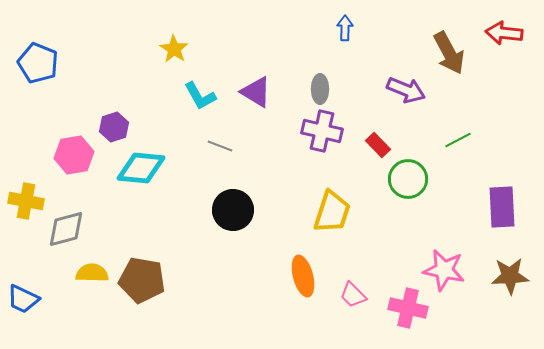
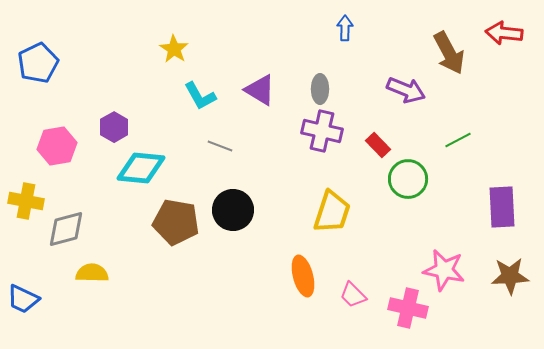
blue pentagon: rotated 24 degrees clockwise
purple triangle: moved 4 px right, 2 px up
purple hexagon: rotated 12 degrees counterclockwise
pink hexagon: moved 17 px left, 9 px up
brown pentagon: moved 34 px right, 58 px up
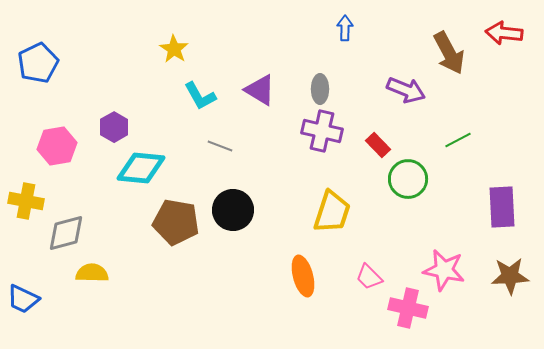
gray diamond: moved 4 px down
pink trapezoid: moved 16 px right, 18 px up
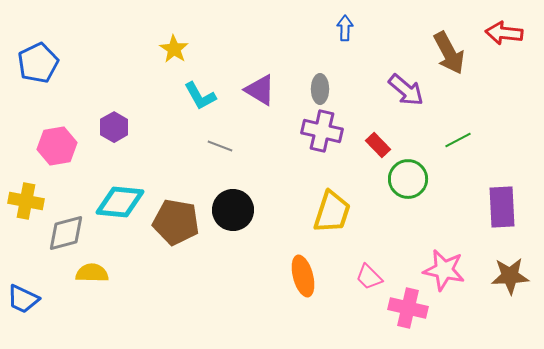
purple arrow: rotated 18 degrees clockwise
cyan diamond: moved 21 px left, 34 px down
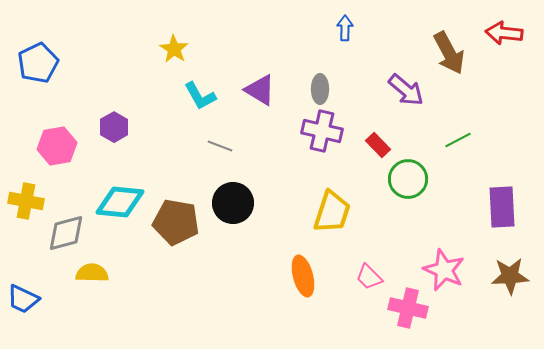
black circle: moved 7 px up
pink star: rotated 12 degrees clockwise
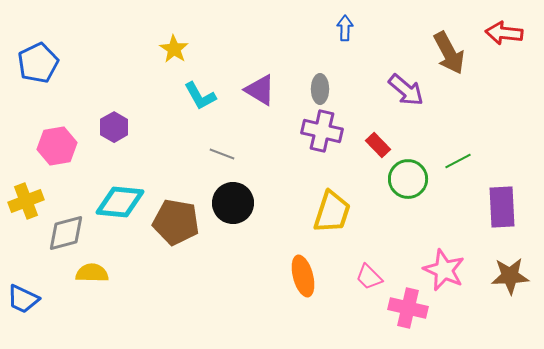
green line: moved 21 px down
gray line: moved 2 px right, 8 px down
yellow cross: rotated 32 degrees counterclockwise
